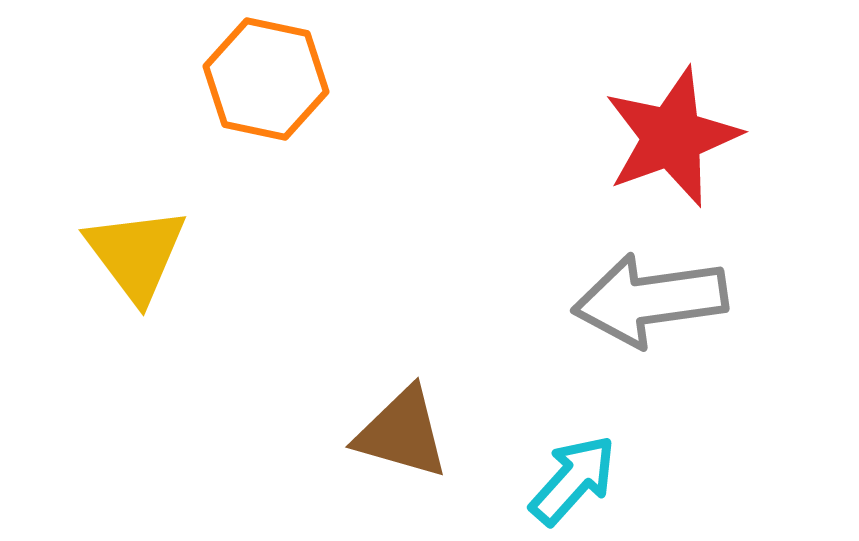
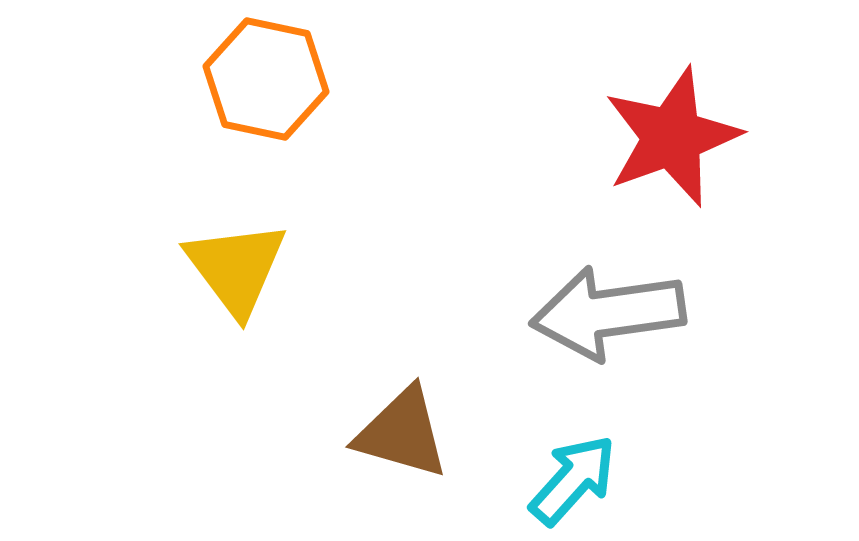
yellow triangle: moved 100 px right, 14 px down
gray arrow: moved 42 px left, 13 px down
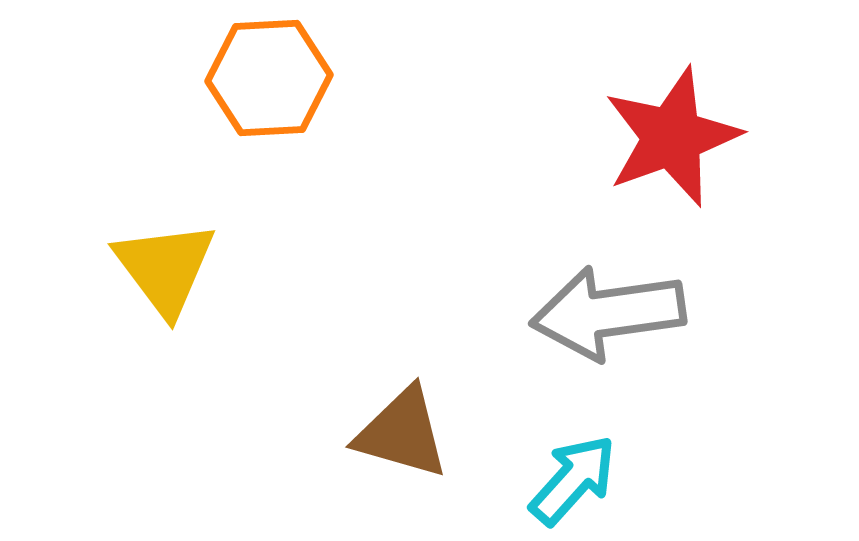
orange hexagon: moved 3 px right, 1 px up; rotated 15 degrees counterclockwise
yellow triangle: moved 71 px left
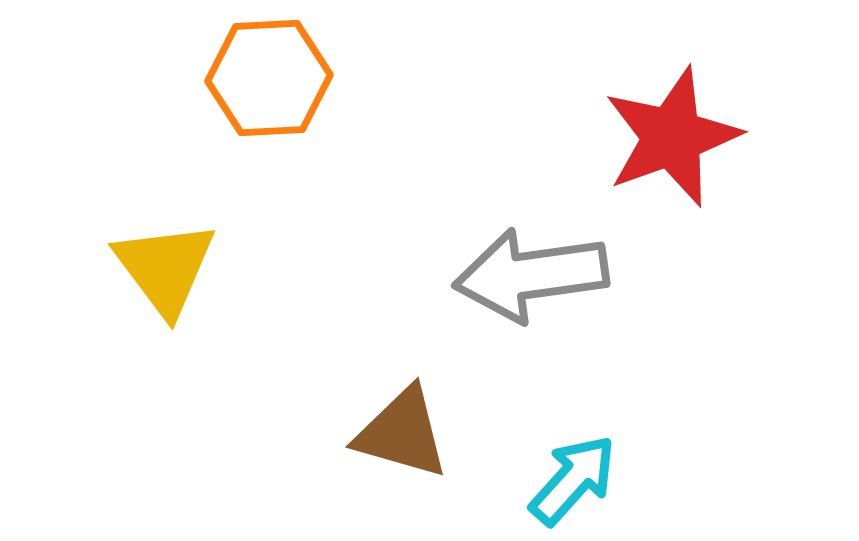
gray arrow: moved 77 px left, 38 px up
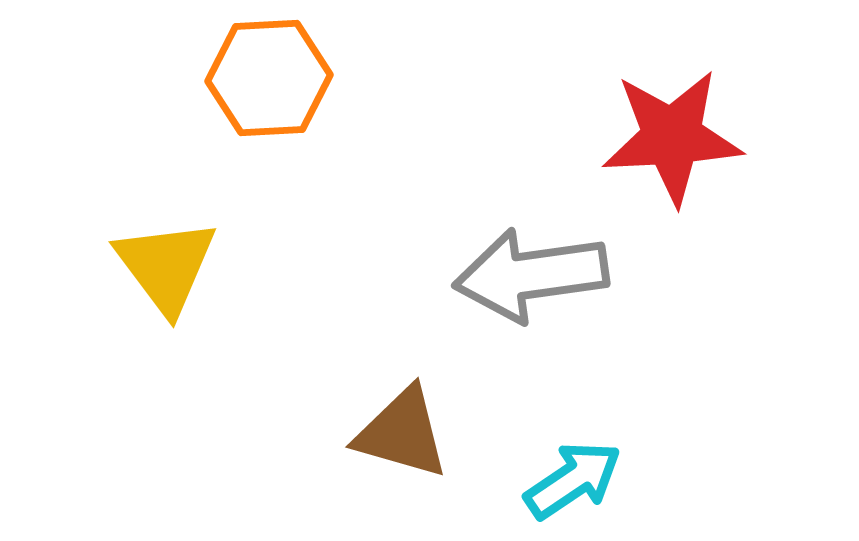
red star: rotated 17 degrees clockwise
yellow triangle: moved 1 px right, 2 px up
cyan arrow: rotated 14 degrees clockwise
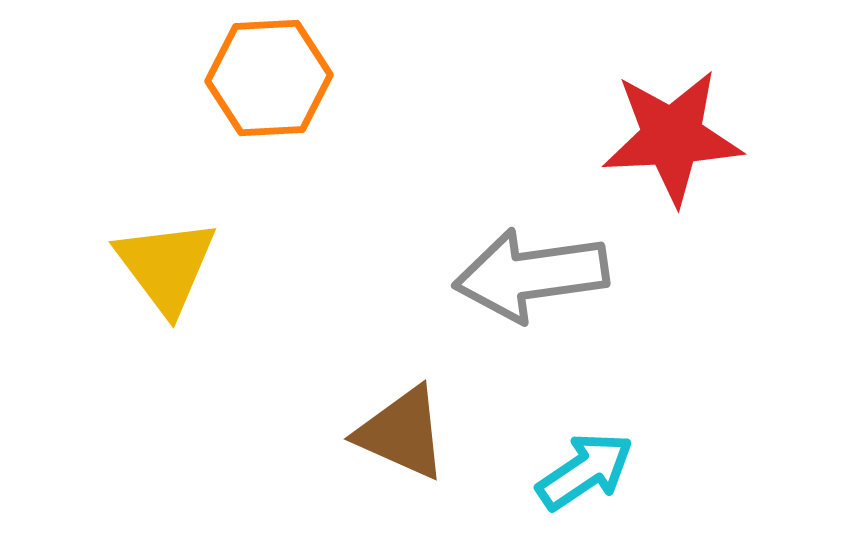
brown triangle: rotated 8 degrees clockwise
cyan arrow: moved 12 px right, 9 px up
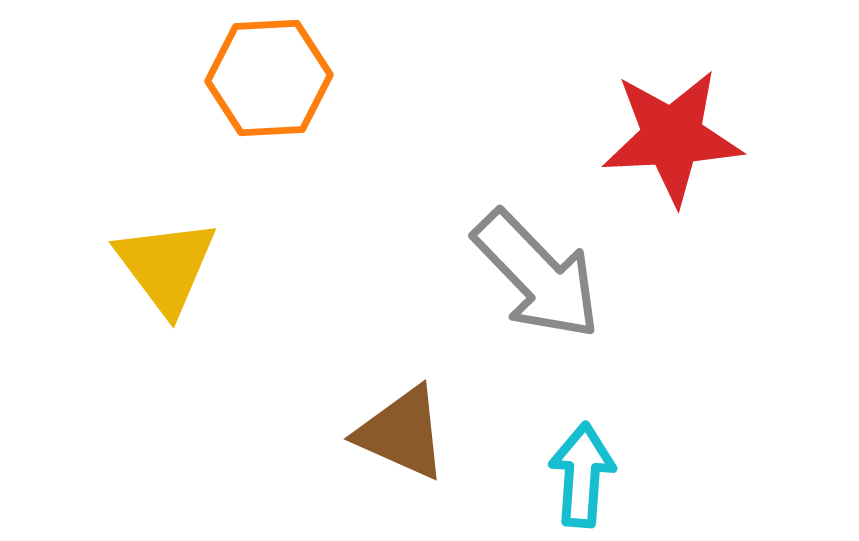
gray arrow: moved 6 px right; rotated 126 degrees counterclockwise
cyan arrow: moved 3 px left, 4 px down; rotated 52 degrees counterclockwise
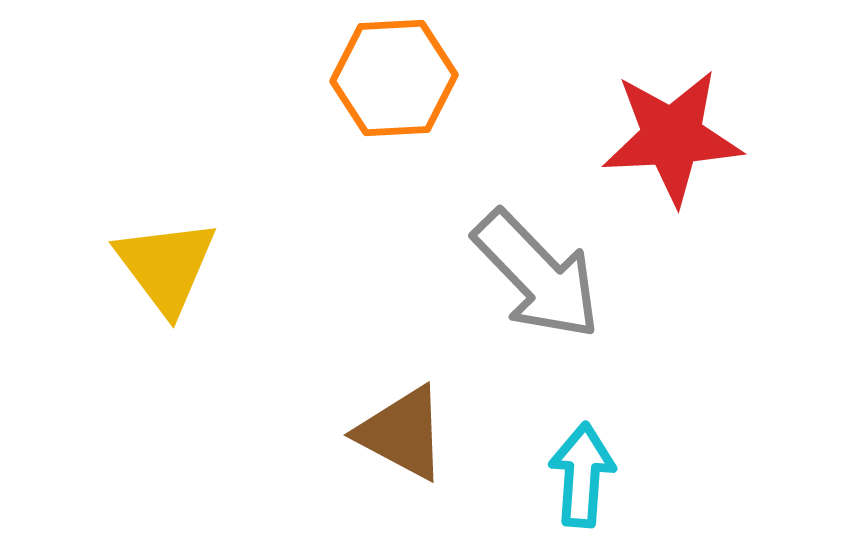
orange hexagon: moved 125 px right
brown triangle: rotated 4 degrees clockwise
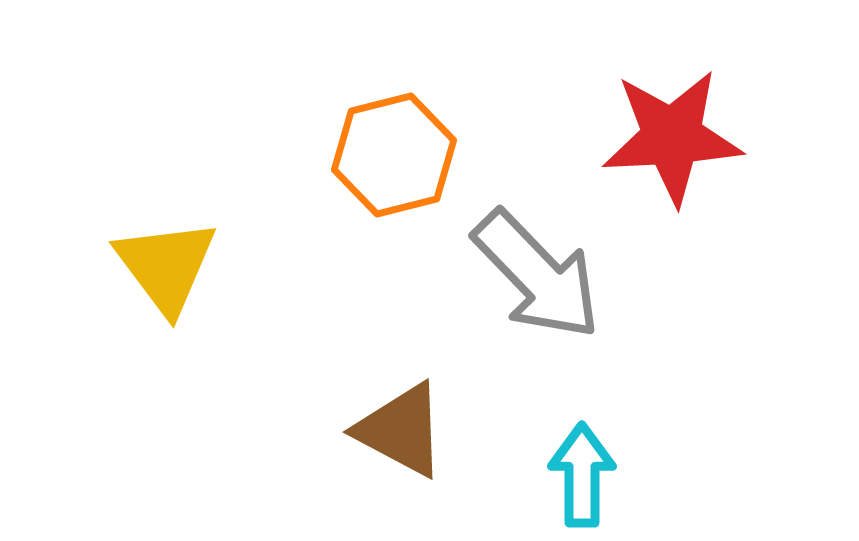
orange hexagon: moved 77 px down; rotated 11 degrees counterclockwise
brown triangle: moved 1 px left, 3 px up
cyan arrow: rotated 4 degrees counterclockwise
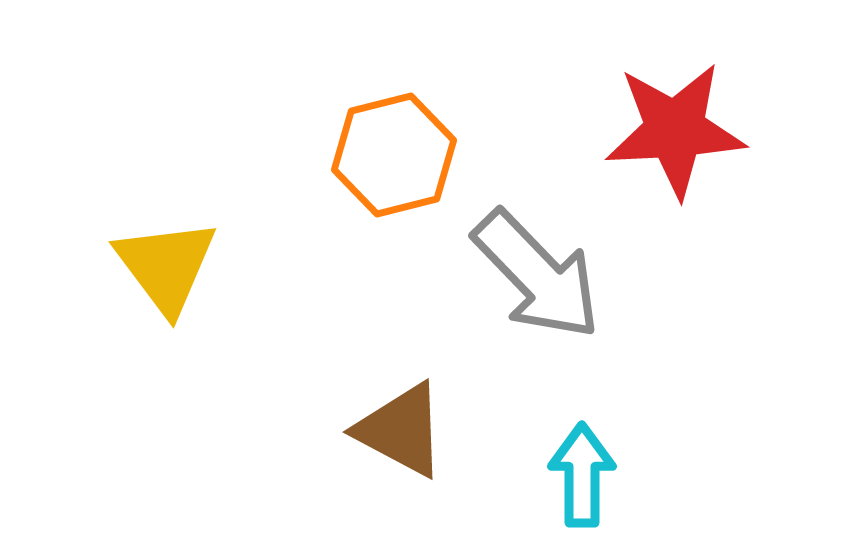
red star: moved 3 px right, 7 px up
